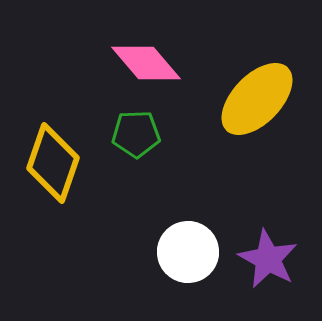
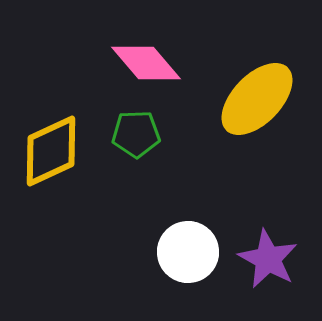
yellow diamond: moved 2 px left, 12 px up; rotated 46 degrees clockwise
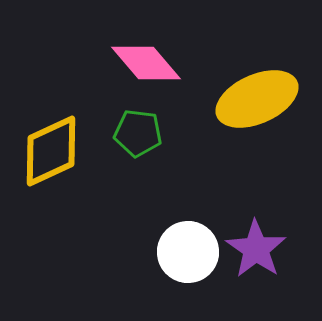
yellow ellipse: rotated 22 degrees clockwise
green pentagon: moved 2 px right, 1 px up; rotated 9 degrees clockwise
purple star: moved 12 px left, 10 px up; rotated 6 degrees clockwise
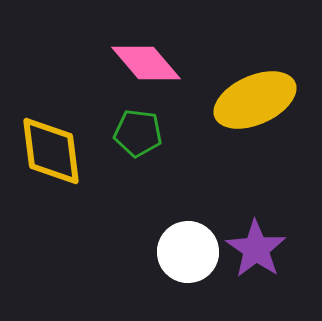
yellow ellipse: moved 2 px left, 1 px down
yellow diamond: rotated 72 degrees counterclockwise
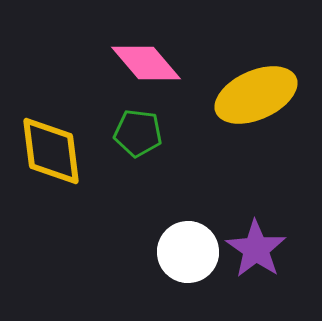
yellow ellipse: moved 1 px right, 5 px up
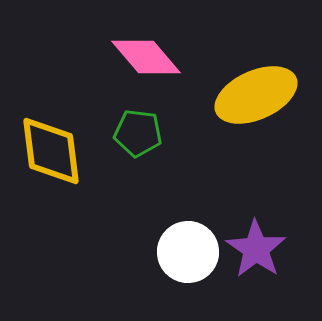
pink diamond: moved 6 px up
